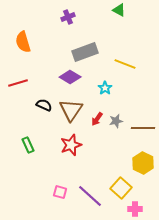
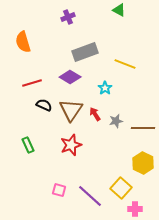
red line: moved 14 px right
red arrow: moved 2 px left, 5 px up; rotated 112 degrees clockwise
pink square: moved 1 px left, 2 px up
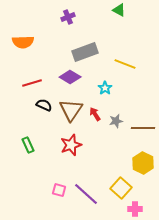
orange semicircle: rotated 75 degrees counterclockwise
purple line: moved 4 px left, 2 px up
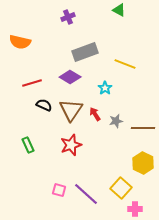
orange semicircle: moved 3 px left; rotated 15 degrees clockwise
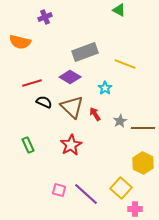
purple cross: moved 23 px left
black semicircle: moved 3 px up
brown triangle: moved 1 px right, 3 px up; rotated 20 degrees counterclockwise
gray star: moved 4 px right; rotated 16 degrees counterclockwise
red star: rotated 10 degrees counterclockwise
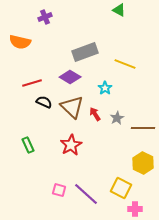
gray star: moved 3 px left, 3 px up
yellow square: rotated 15 degrees counterclockwise
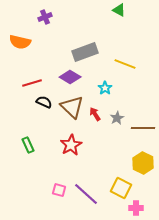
pink cross: moved 1 px right, 1 px up
